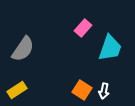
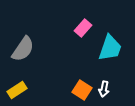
white arrow: moved 2 px up
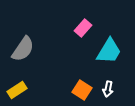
cyan trapezoid: moved 1 px left, 3 px down; rotated 12 degrees clockwise
white arrow: moved 4 px right
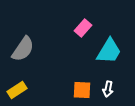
orange square: rotated 30 degrees counterclockwise
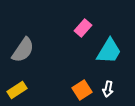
gray semicircle: moved 1 px down
orange square: rotated 36 degrees counterclockwise
